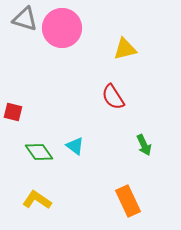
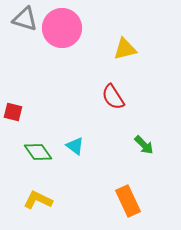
green arrow: rotated 20 degrees counterclockwise
green diamond: moved 1 px left
yellow L-shape: moved 1 px right; rotated 8 degrees counterclockwise
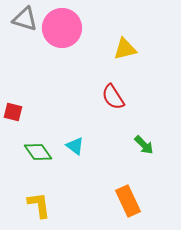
yellow L-shape: moved 1 px right, 5 px down; rotated 56 degrees clockwise
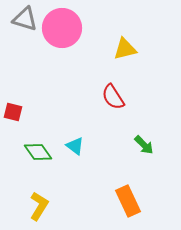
yellow L-shape: moved 1 px down; rotated 40 degrees clockwise
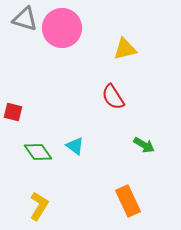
green arrow: rotated 15 degrees counterclockwise
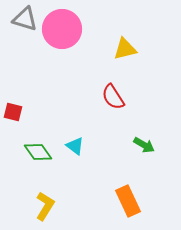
pink circle: moved 1 px down
yellow L-shape: moved 6 px right
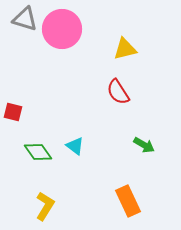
red semicircle: moved 5 px right, 5 px up
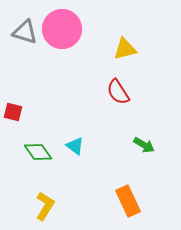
gray triangle: moved 13 px down
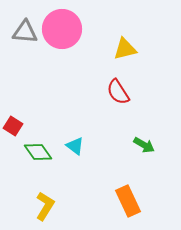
gray triangle: rotated 12 degrees counterclockwise
red square: moved 14 px down; rotated 18 degrees clockwise
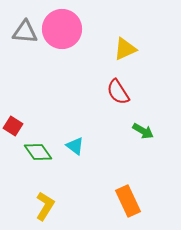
yellow triangle: rotated 10 degrees counterclockwise
green arrow: moved 1 px left, 14 px up
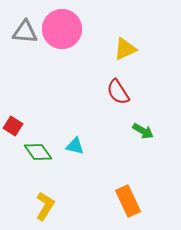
cyan triangle: rotated 24 degrees counterclockwise
